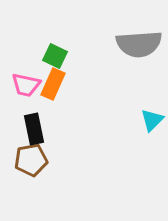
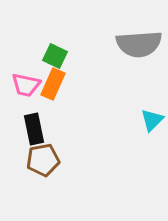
brown pentagon: moved 12 px right
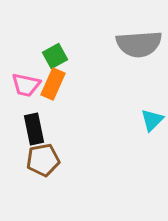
green square: rotated 35 degrees clockwise
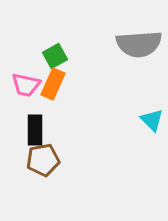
cyan triangle: rotated 30 degrees counterclockwise
black rectangle: moved 1 px right, 1 px down; rotated 12 degrees clockwise
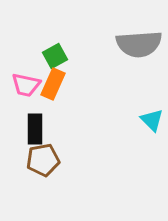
black rectangle: moved 1 px up
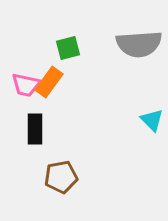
green square: moved 13 px right, 8 px up; rotated 15 degrees clockwise
orange rectangle: moved 4 px left, 2 px up; rotated 12 degrees clockwise
brown pentagon: moved 18 px right, 17 px down
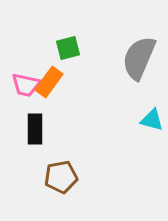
gray semicircle: moved 14 px down; rotated 117 degrees clockwise
cyan triangle: rotated 30 degrees counterclockwise
